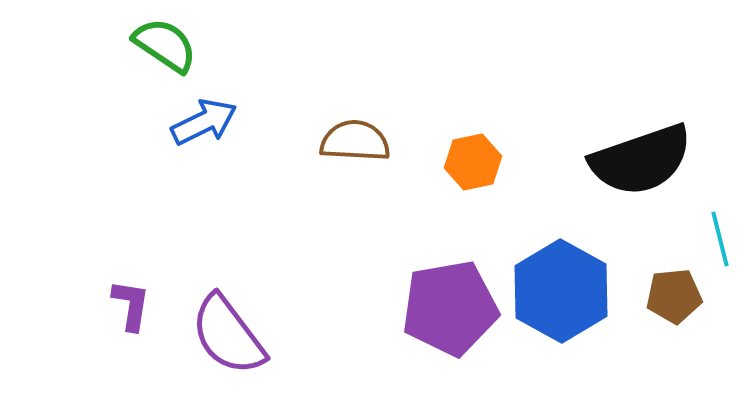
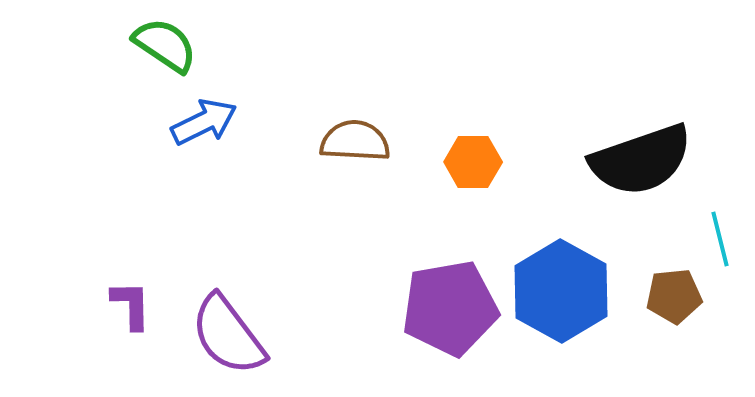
orange hexagon: rotated 12 degrees clockwise
purple L-shape: rotated 10 degrees counterclockwise
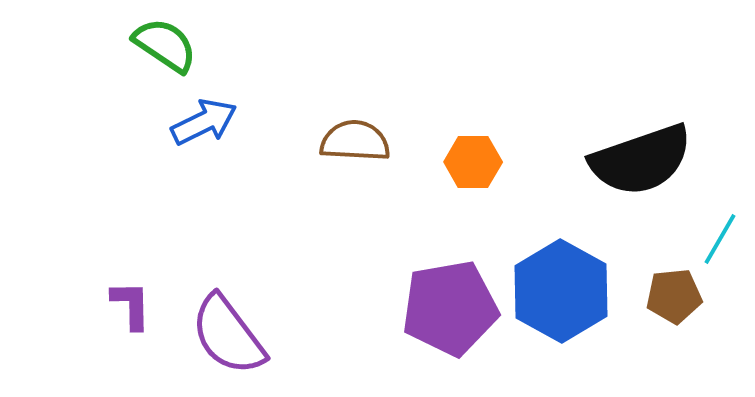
cyan line: rotated 44 degrees clockwise
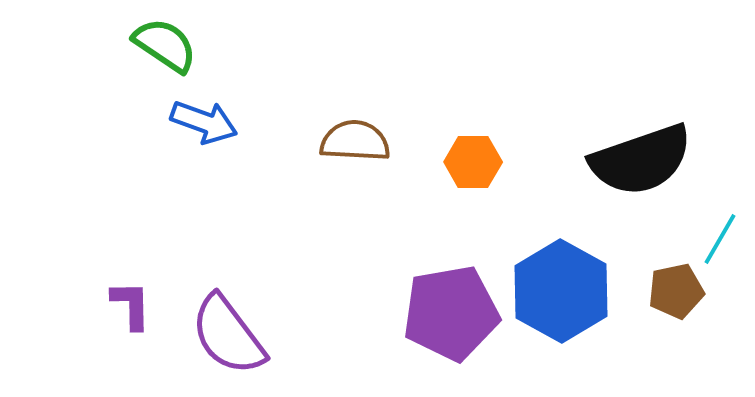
blue arrow: rotated 46 degrees clockwise
brown pentagon: moved 2 px right, 5 px up; rotated 6 degrees counterclockwise
purple pentagon: moved 1 px right, 5 px down
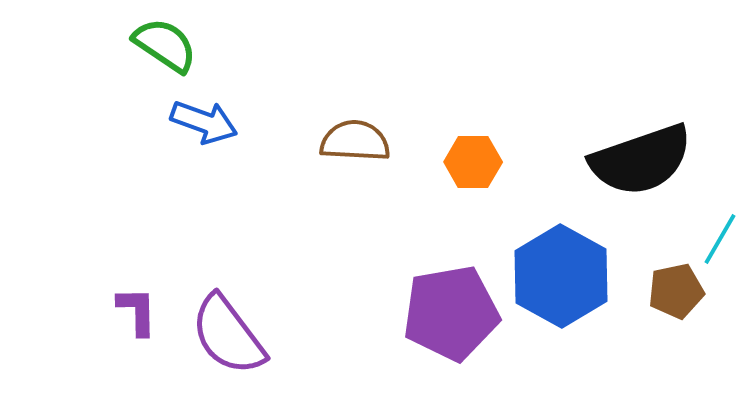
blue hexagon: moved 15 px up
purple L-shape: moved 6 px right, 6 px down
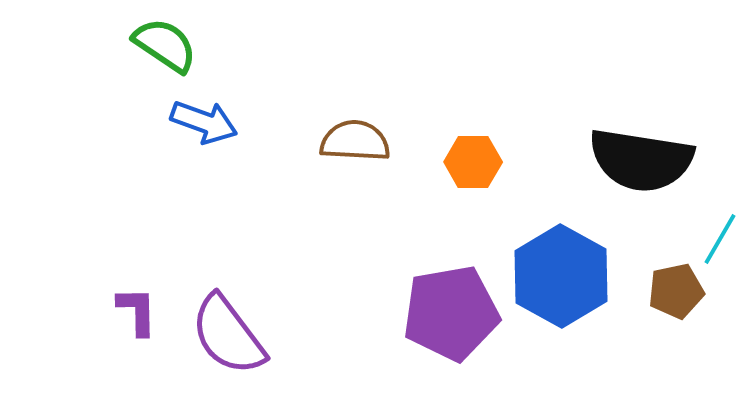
black semicircle: rotated 28 degrees clockwise
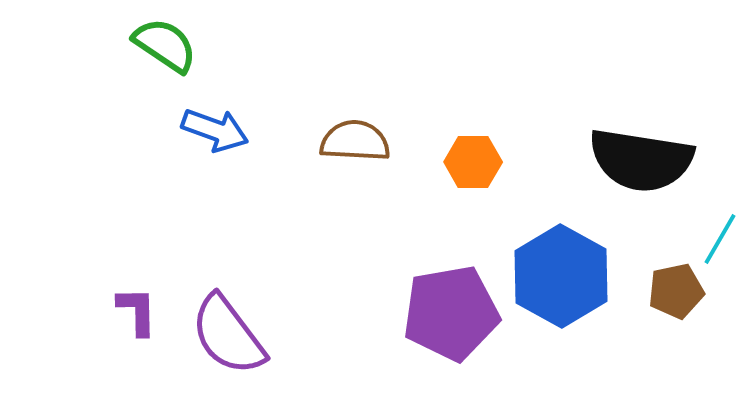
blue arrow: moved 11 px right, 8 px down
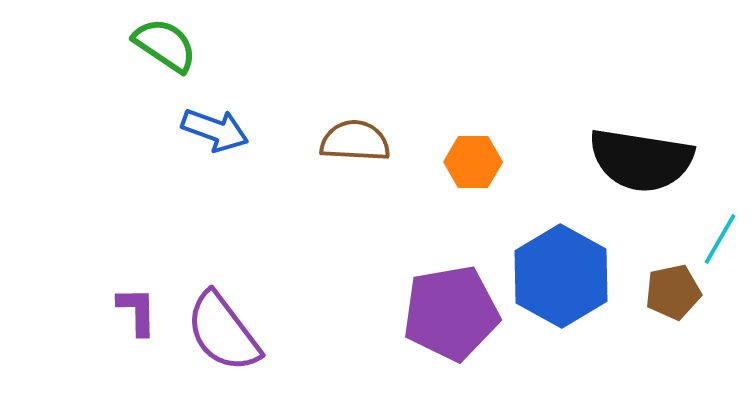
brown pentagon: moved 3 px left, 1 px down
purple semicircle: moved 5 px left, 3 px up
